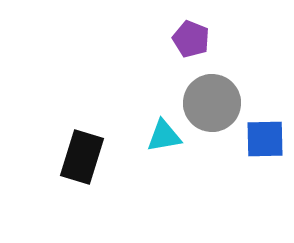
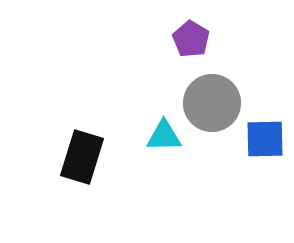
purple pentagon: rotated 9 degrees clockwise
cyan triangle: rotated 9 degrees clockwise
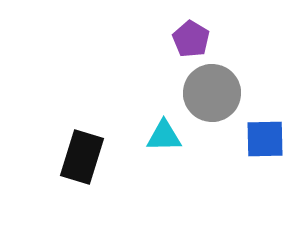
gray circle: moved 10 px up
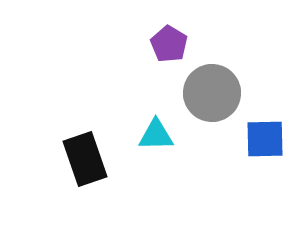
purple pentagon: moved 22 px left, 5 px down
cyan triangle: moved 8 px left, 1 px up
black rectangle: moved 3 px right, 2 px down; rotated 36 degrees counterclockwise
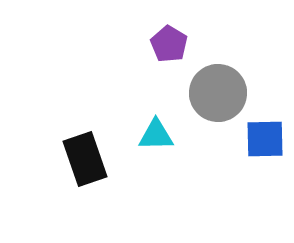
gray circle: moved 6 px right
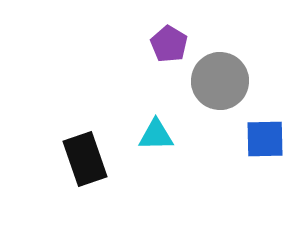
gray circle: moved 2 px right, 12 px up
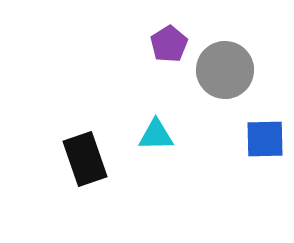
purple pentagon: rotated 9 degrees clockwise
gray circle: moved 5 px right, 11 px up
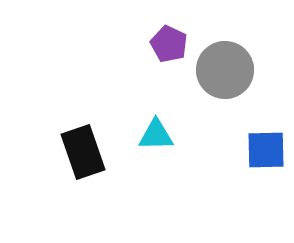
purple pentagon: rotated 15 degrees counterclockwise
blue square: moved 1 px right, 11 px down
black rectangle: moved 2 px left, 7 px up
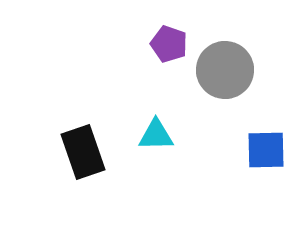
purple pentagon: rotated 6 degrees counterclockwise
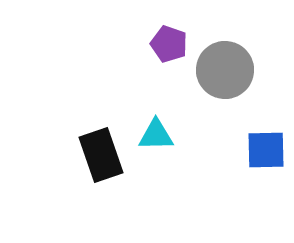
black rectangle: moved 18 px right, 3 px down
